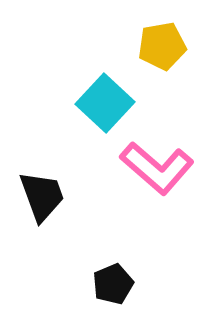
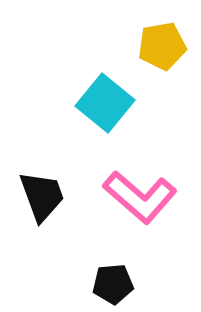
cyan square: rotated 4 degrees counterclockwise
pink L-shape: moved 17 px left, 29 px down
black pentagon: rotated 18 degrees clockwise
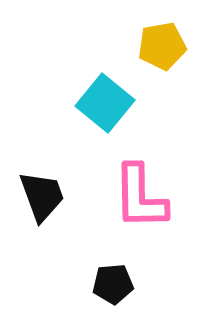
pink L-shape: rotated 48 degrees clockwise
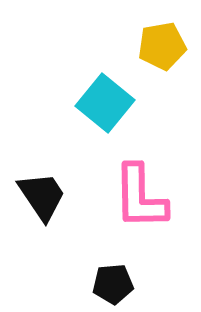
black trapezoid: rotated 14 degrees counterclockwise
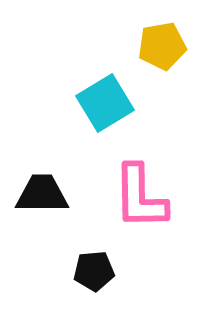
cyan square: rotated 20 degrees clockwise
black trapezoid: moved 2 px up; rotated 56 degrees counterclockwise
black pentagon: moved 19 px left, 13 px up
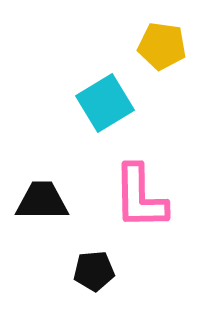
yellow pentagon: rotated 18 degrees clockwise
black trapezoid: moved 7 px down
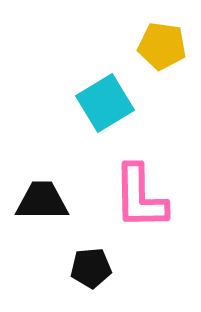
black pentagon: moved 3 px left, 3 px up
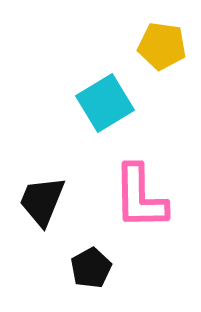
black trapezoid: rotated 68 degrees counterclockwise
black pentagon: rotated 24 degrees counterclockwise
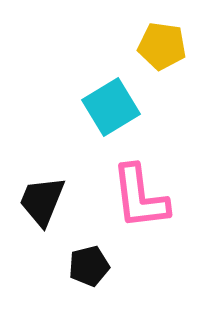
cyan square: moved 6 px right, 4 px down
pink L-shape: rotated 6 degrees counterclockwise
black pentagon: moved 2 px left, 2 px up; rotated 15 degrees clockwise
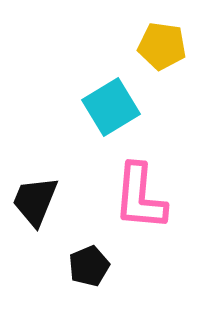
pink L-shape: rotated 12 degrees clockwise
black trapezoid: moved 7 px left
black pentagon: rotated 9 degrees counterclockwise
